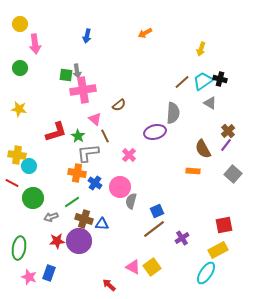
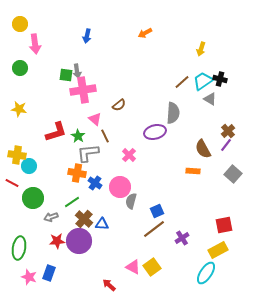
gray triangle at (210, 103): moved 4 px up
brown cross at (84, 219): rotated 24 degrees clockwise
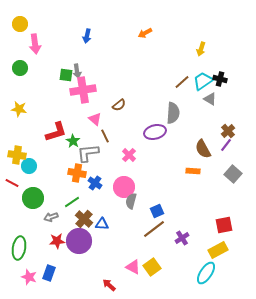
green star at (78, 136): moved 5 px left, 5 px down
pink circle at (120, 187): moved 4 px right
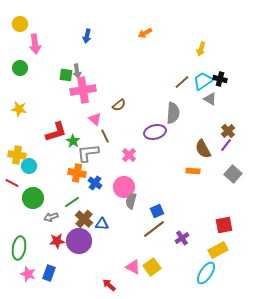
pink star at (29, 277): moved 1 px left, 3 px up
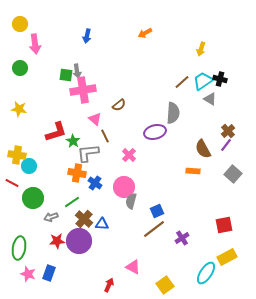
yellow rectangle at (218, 250): moved 9 px right, 7 px down
yellow square at (152, 267): moved 13 px right, 18 px down
red arrow at (109, 285): rotated 72 degrees clockwise
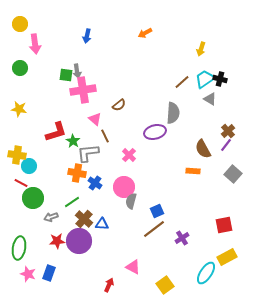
cyan trapezoid at (203, 81): moved 2 px right, 2 px up
red line at (12, 183): moved 9 px right
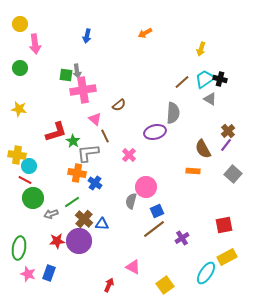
red line at (21, 183): moved 4 px right, 3 px up
pink circle at (124, 187): moved 22 px right
gray arrow at (51, 217): moved 3 px up
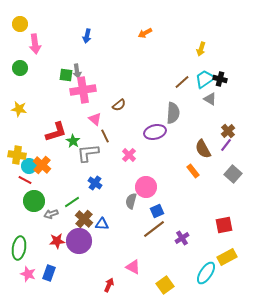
orange rectangle at (193, 171): rotated 48 degrees clockwise
orange cross at (77, 173): moved 35 px left, 8 px up; rotated 30 degrees clockwise
green circle at (33, 198): moved 1 px right, 3 px down
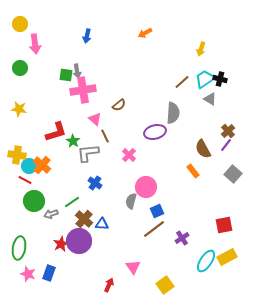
red star at (57, 241): moved 4 px right, 3 px down; rotated 21 degrees counterclockwise
pink triangle at (133, 267): rotated 28 degrees clockwise
cyan ellipse at (206, 273): moved 12 px up
